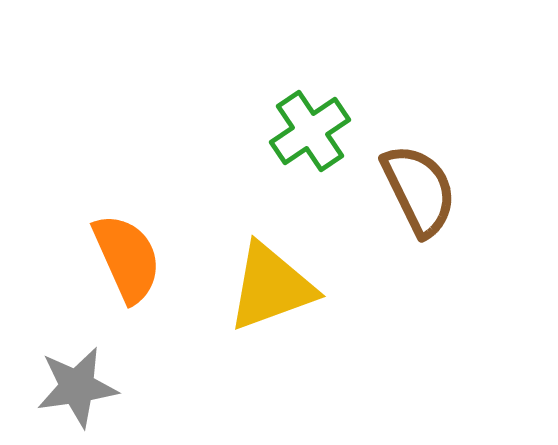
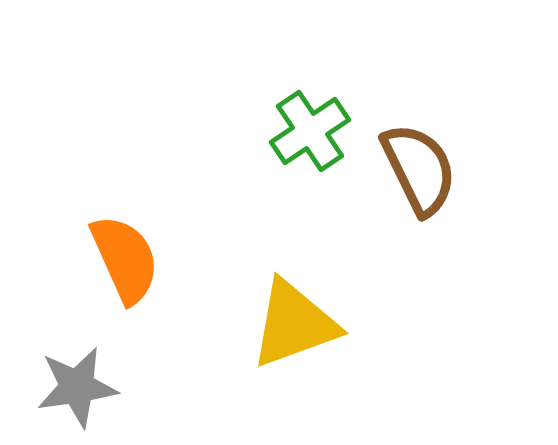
brown semicircle: moved 21 px up
orange semicircle: moved 2 px left, 1 px down
yellow triangle: moved 23 px right, 37 px down
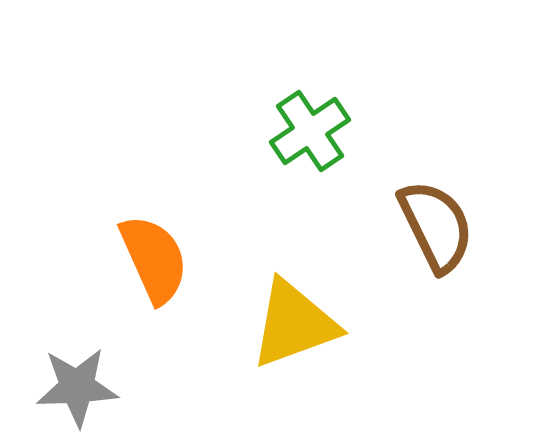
brown semicircle: moved 17 px right, 57 px down
orange semicircle: moved 29 px right
gray star: rotated 6 degrees clockwise
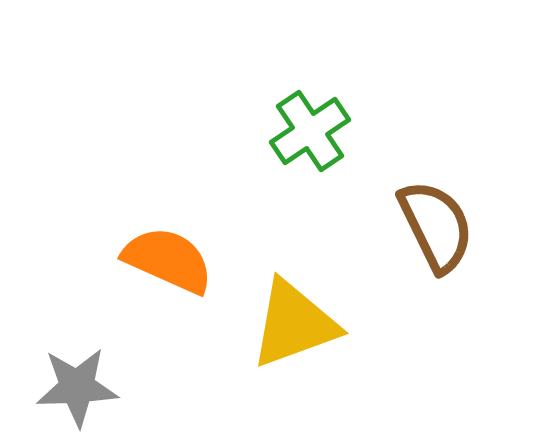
orange semicircle: moved 14 px right, 1 px down; rotated 42 degrees counterclockwise
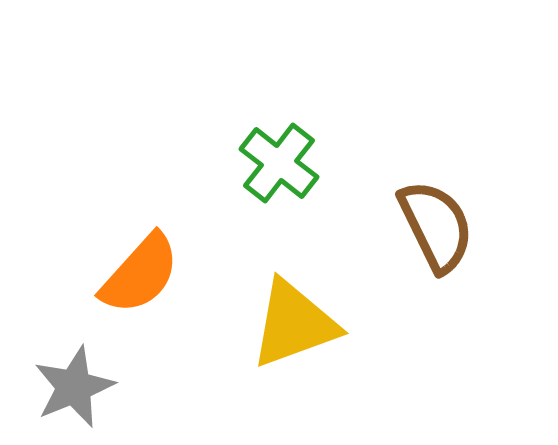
green cross: moved 31 px left, 32 px down; rotated 18 degrees counterclockwise
orange semicircle: moved 28 px left, 14 px down; rotated 108 degrees clockwise
gray star: moved 3 px left; rotated 20 degrees counterclockwise
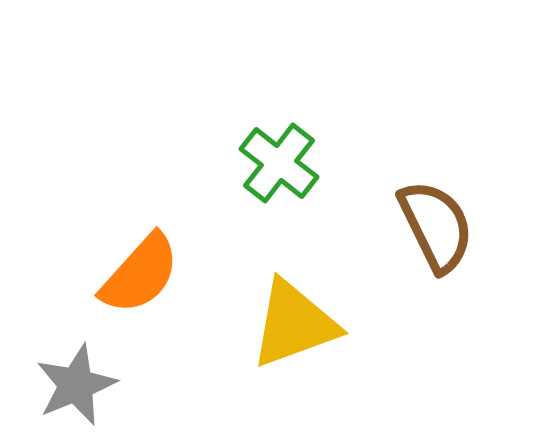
gray star: moved 2 px right, 2 px up
